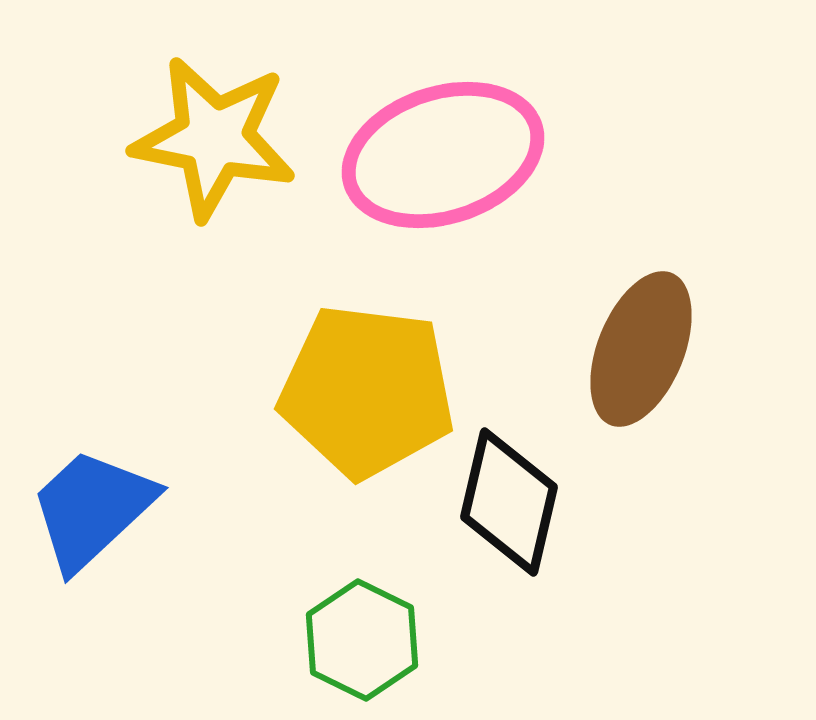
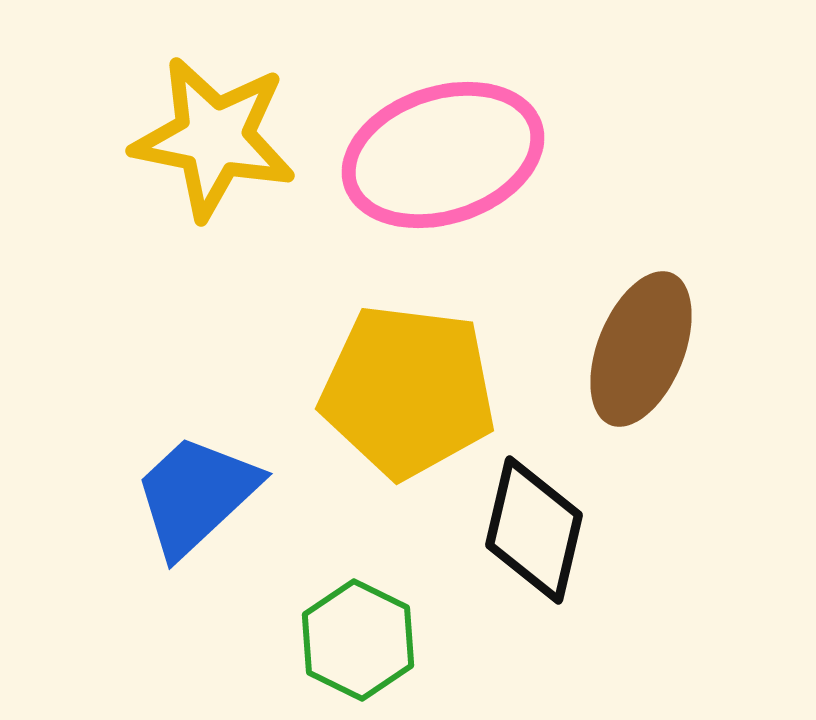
yellow pentagon: moved 41 px right
black diamond: moved 25 px right, 28 px down
blue trapezoid: moved 104 px right, 14 px up
green hexagon: moved 4 px left
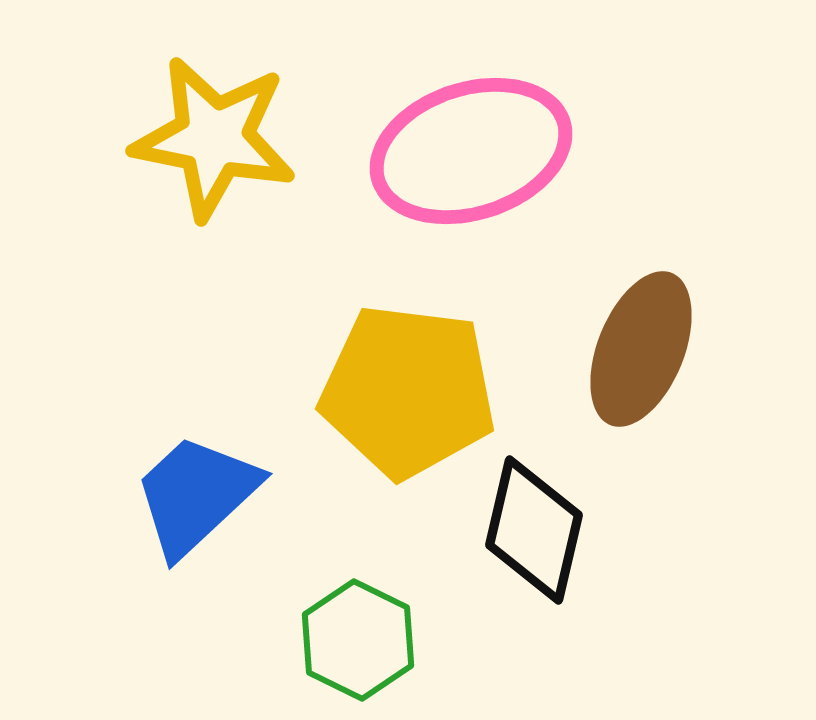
pink ellipse: moved 28 px right, 4 px up
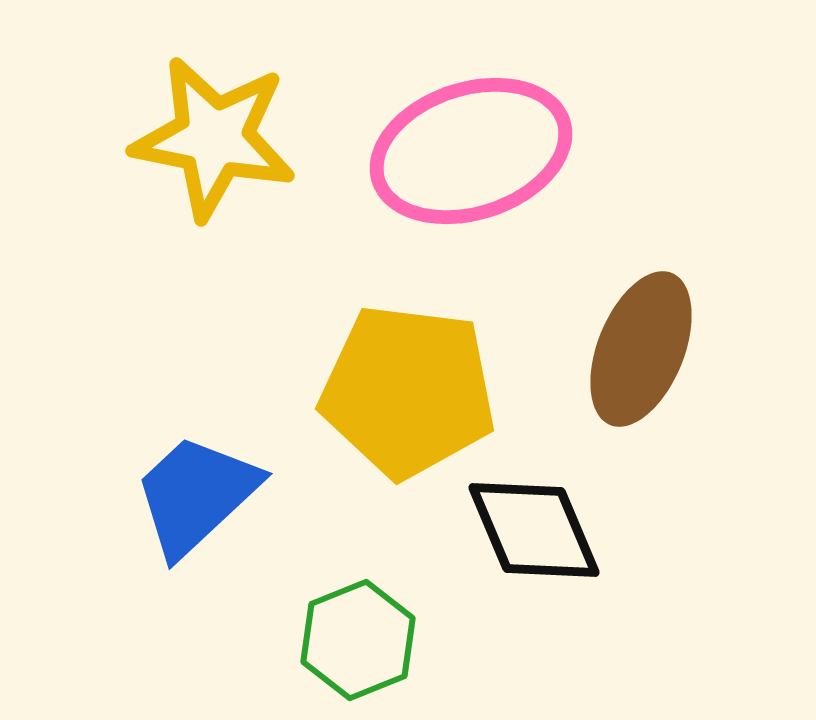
black diamond: rotated 36 degrees counterclockwise
green hexagon: rotated 12 degrees clockwise
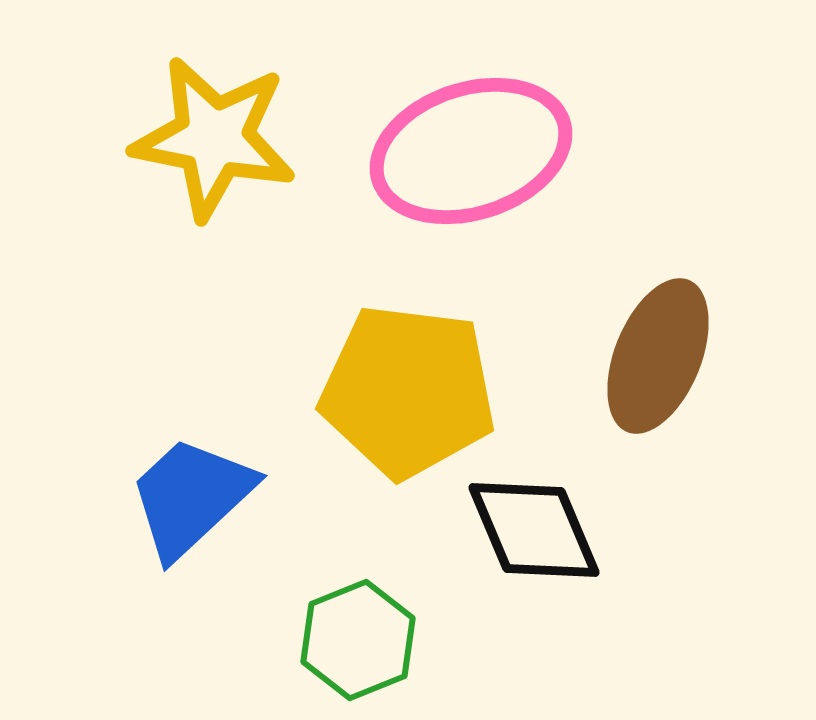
brown ellipse: moved 17 px right, 7 px down
blue trapezoid: moved 5 px left, 2 px down
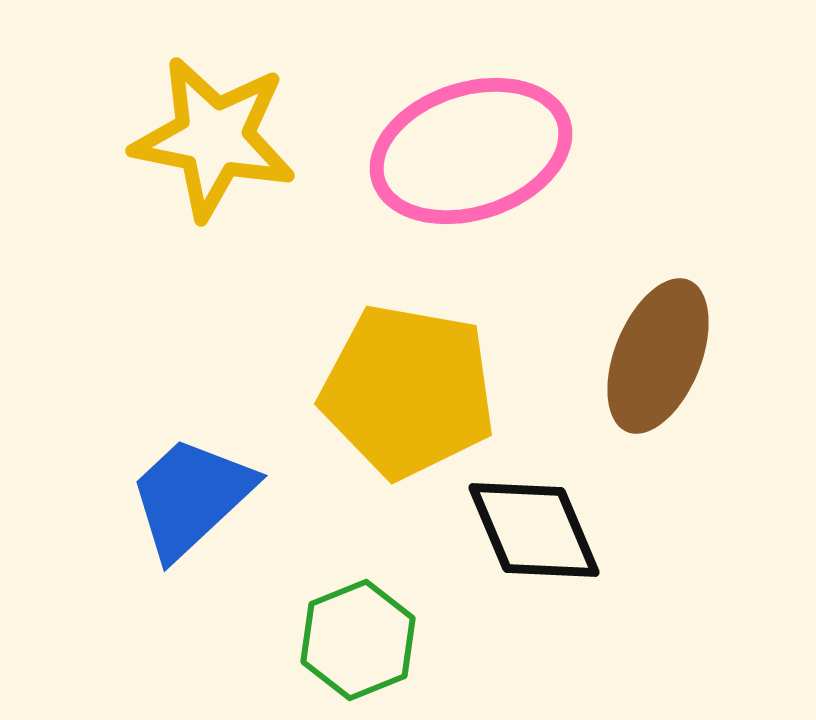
yellow pentagon: rotated 3 degrees clockwise
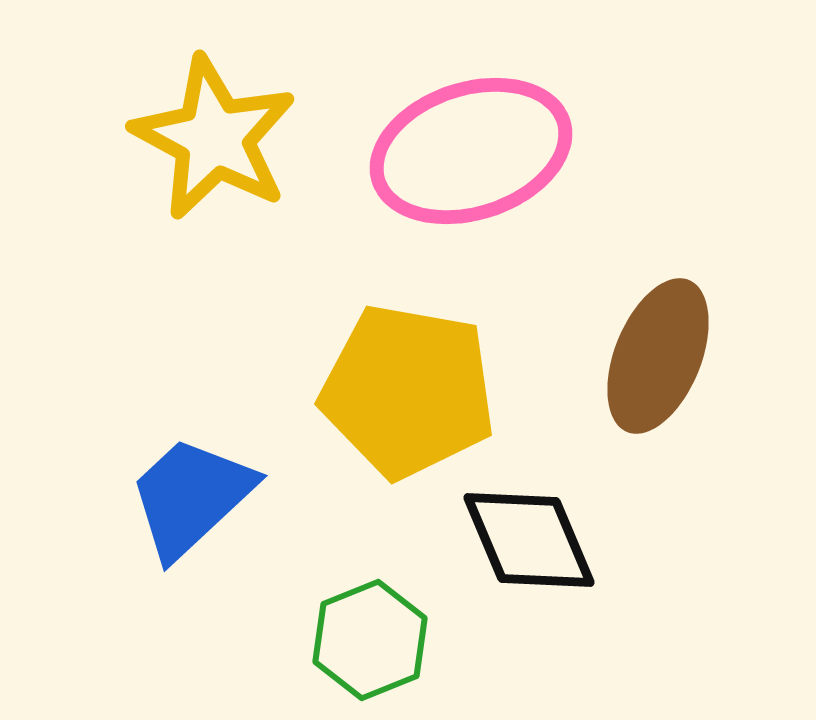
yellow star: rotated 17 degrees clockwise
black diamond: moved 5 px left, 10 px down
green hexagon: moved 12 px right
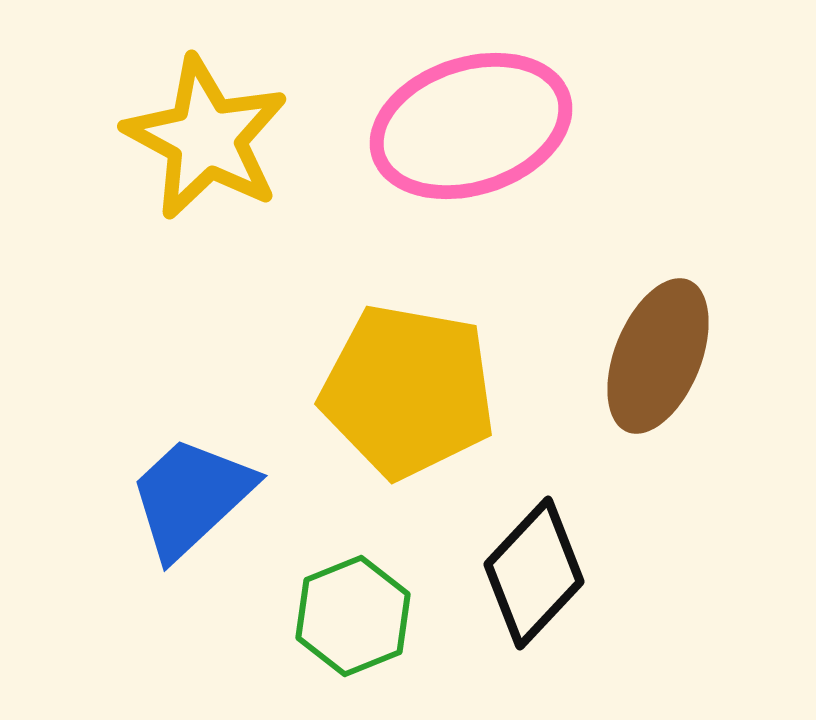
yellow star: moved 8 px left
pink ellipse: moved 25 px up
black diamond: moved 5 px right, 33 px down; rotated 66 degrees clockwise
green hexagon: moved 17 px left, 24 px up
